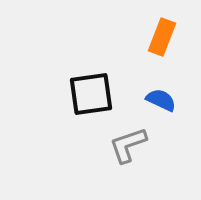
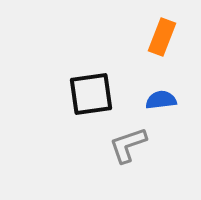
blue semicircle: rotated 32 degrees counterclockwise
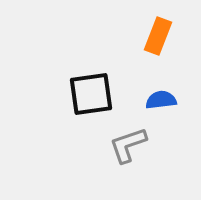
orange rectangle: moved 4 px left, 1 px up
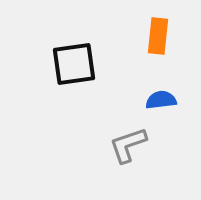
orange rectangle: rotated 15 degrees counterclockwise
black square: moved 17 px left, 30 px up
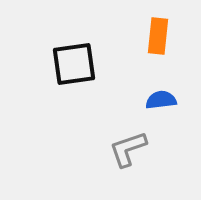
gray L-shape: moved 4 px down
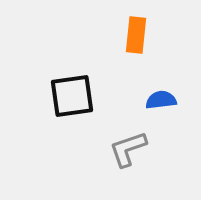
orange rectangle: moved 22 px left, 1 px up
black square: moved 2 px left, 32 px down
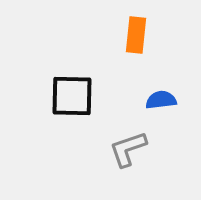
black square: rotated 9 degrees clockwise
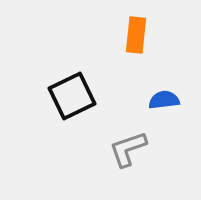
black square: rotated 27 degrees counterclockwise
blue semicircle: moved 3 px right
